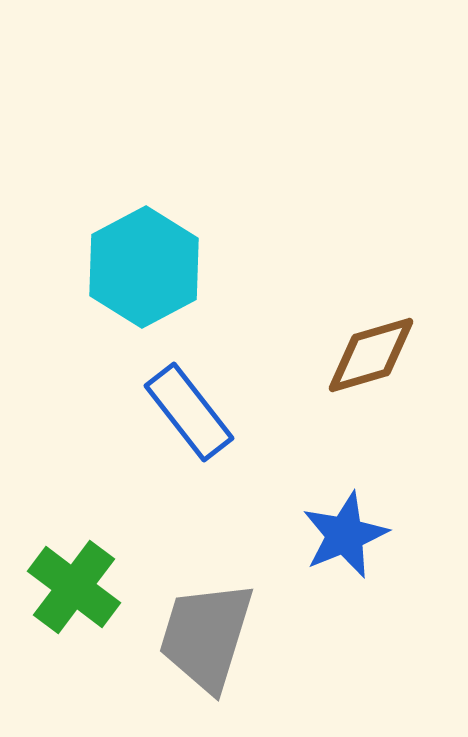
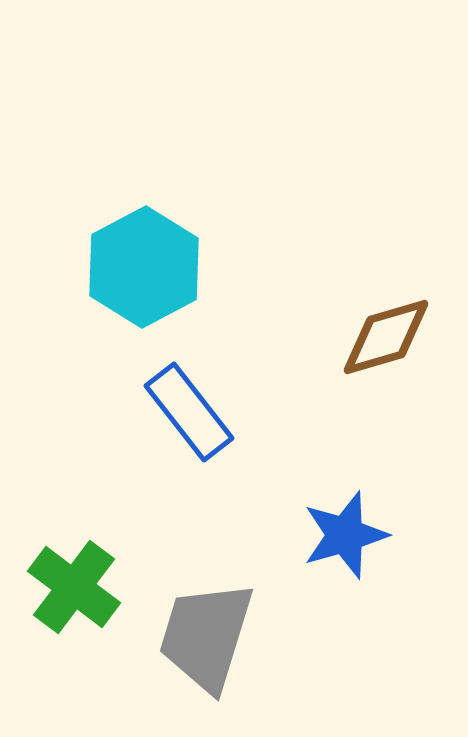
brown diamond: moved 15 px right, 18 px up
blue star: rotated 6 degrees clockwise
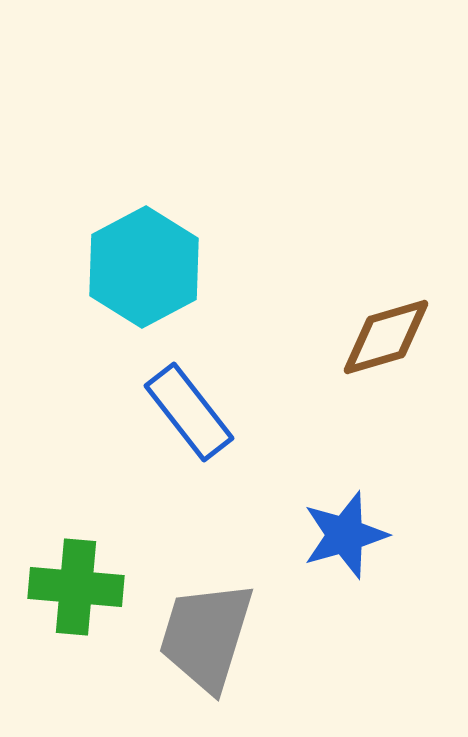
green cross: moved 2 px right; rotated 32 degrees counterclockwise
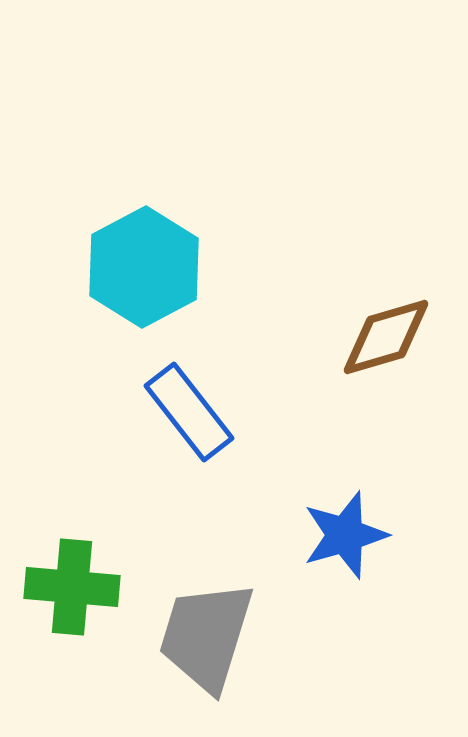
green cross: moved 4 px left
